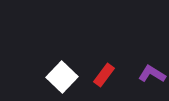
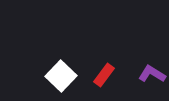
white square: moved 1 px left, 1 px up
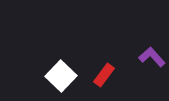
purple L-shape: moved 17 px up; rotated 16 degrees clockwise
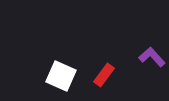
white square: rotated 20 degrees counterclockwise
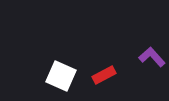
red rectangle: rotated 25 degrees clockwise
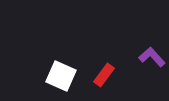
red rectangle: rotated 25 degrees counterclockwise
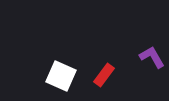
purple L-shape: rotated 12 degrees clockwise
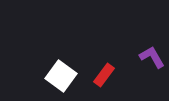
white square: rotated 12 degrees clockwise
